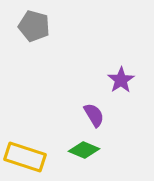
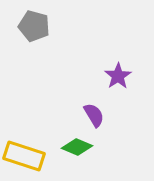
purple star: moved 3 px left, 4 px up
green diamond: moved 7 px left, 3 px up
yellow rectangle: moved 1 px left, 1 px up
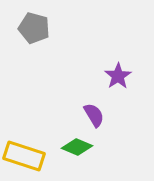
gray pentagon: moved 2 px down
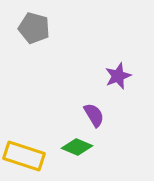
purple star: rotated 12 degrees clockwise
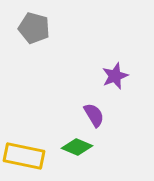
purple star: moved 3 px left
yellow rectangle: rotated 6 degrees counterclockwise
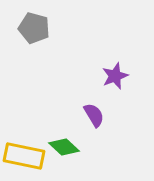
green diamond: moved 13 px left; rotated 20 degrees clockwise
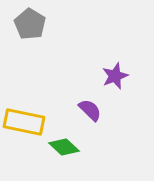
gray pentagon: moved 4 px left, 4 px up; rotated 16 degrees clockwise
purple semicircle: moved 4 px left, 5 px up; rotated 15 degrees counterclockwise
yellow rectangle: moved 34 px up
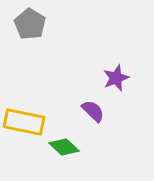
purple star: moved 1 px right, 2 px down
purple semicircle: moved 3 px right, 1 px down
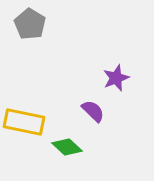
green diamond: moved 3 px right
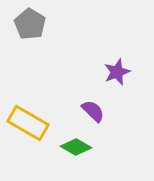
purple star: moved 1 px right, 6 px up
yellow rectangle: moved 4 px right, 1 px down; rotated 18 degrees clockwise
green diamond: moved 9 px right; rotated 12 degrees counterclockwise
